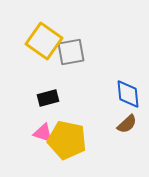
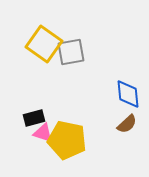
yellow square: moved 3 px down
black rectangle: moved 14 px left, 20 px down
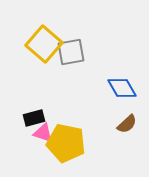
yellow square: rotated 6 degrees clockwise
blue diamond: moved 6 px left, 6 px up; rotated 24 degrees counterclockwise
yellow pentagon: moved 1 px left, 3 px down
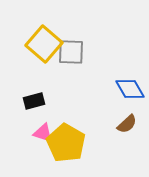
gray square: rotated 12 degrees clockwise
blue diamond: moved 8 px right, 1 px down
black rectangle: moved 17 px up
yellow pentagon: rotated 18 degrees clockwise
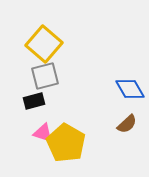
gray square: moved 26 px left, 24 px down; rotated 16 degrees counterclockwise
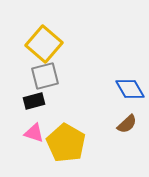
pink triangle: moved 9 px left
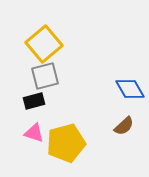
yellow square: rotated 9 degrees clockwise
brown semicircle: moved 3 px left, 2 px down
yellow pentagon: rotated 27 degrees clockwise
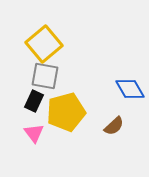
gray square: rotated 24 degrees clockwise
black rectangle: rotated 50 degrees counterclockwise
brown semicircle: moved 10 px left
pink triangle: rotated 35 degrees clockwise
yellow pentagon: moved 31 px up
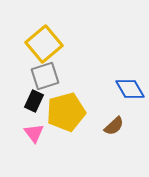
gray square: rotated 28 degrees counterclockwise
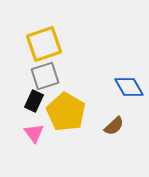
yellow square: rotated 21 degrees clockwise
blue diamond: moved 1 px left, 2 px up
yellow pentagon: rotated 27 degrees counterclockwise
